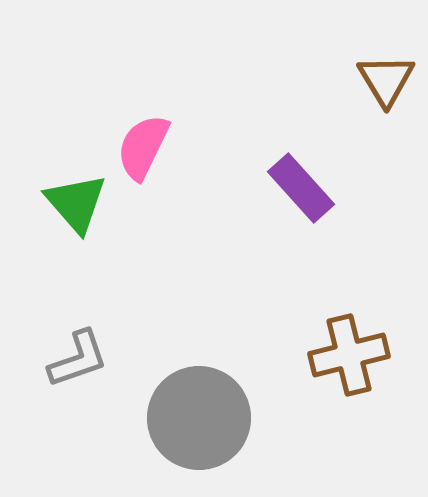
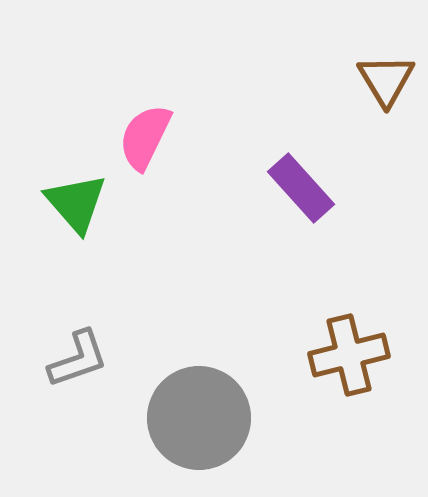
pink semicircle: moved 2 px right, 10 px up
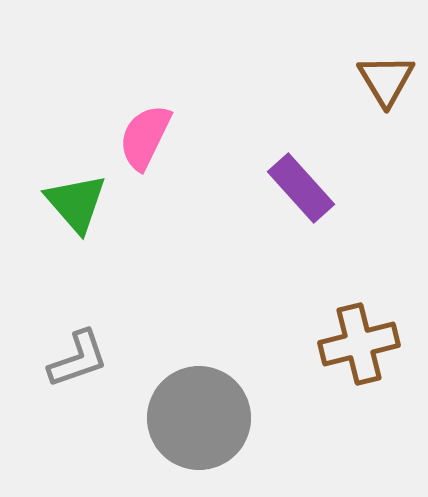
brown cross: moved 10 px right, 11 px up
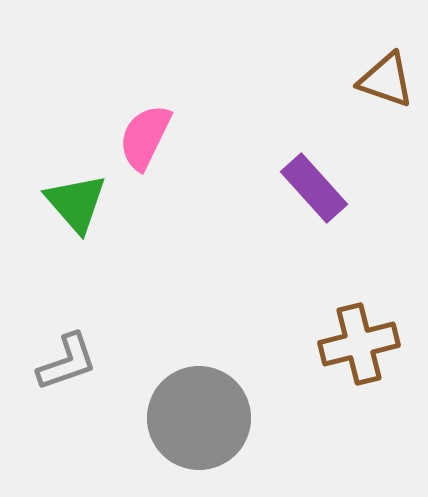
brown triangle: rotated 40 degrees counterclockwise
purple rectangle: moved 13 px right
gray L-shape: moved 11 px left, 3 px down
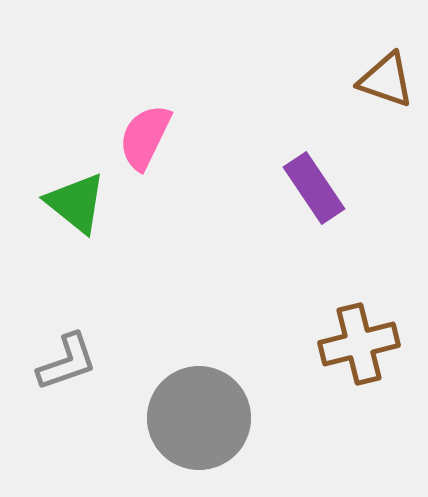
purple rectangle: rotated 8 degrees clockwise
green triangle: rotated 10 degrees counterclockwise
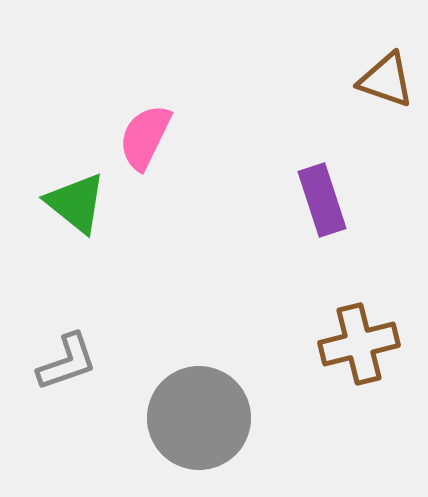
purple rectangle: moved 8 px right, 12 px down; rotated 16 degrees clockwise
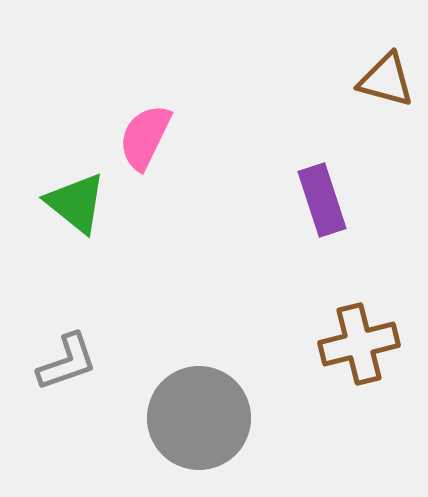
brown triangle: rotated 4 degrees counterclockwise
